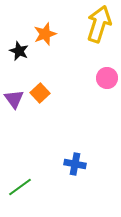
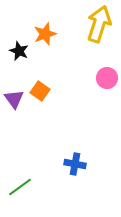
orange square: moved 2 px up; rotated 12 degrees counterclockwise
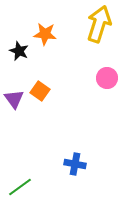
orange star: rotated 25 degrees clockwise
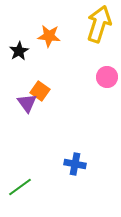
orange star: moved 4 px right, 2 px down
black star: rotated 18 degrees clockwise
pink circle: moved 1 px up
purple triangle: moved 13 px right, 4 px down
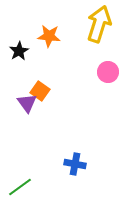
pink circle: moved 1 px right, 5 px up
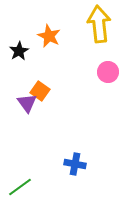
yellow arrow: rotated 24 degrees counterclockwise
orange star: rotated 20 degrees clockwise
